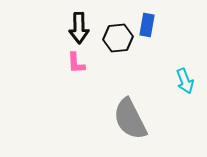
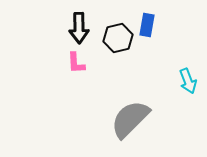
black hexagon: rotated 8 degrees counterclockwise
cyan arrow: moved 3 px right
gray semicircle: rotated 72 degrees clockwise
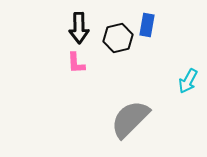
cyan arrow: rotated 50 degrees clockwise
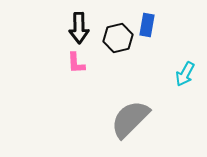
cyan arrow: moved 3 px left, 7 px up
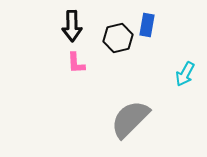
black arrow: moved 7 px left, 2 px up
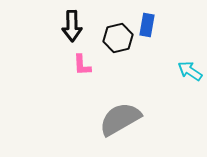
pink L-shape: moved 6 px right, 2 px down
cyan arrow: moved 5 px right, 3 px up; rotated 95 degrees clockwise
gray semicircle: moved 10 px left; rotated 15 degrees clockwise
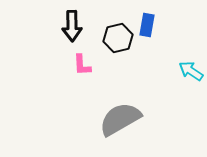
cyan arrow: moved 1 px right
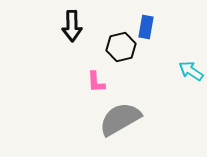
blue rectangle: moved 1 px left, 2 px down
black hexagon: moved 3 px right, 9 px down
pink L-shape: moved 14 px right, 17 px down
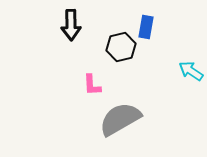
black arrow: moved 1 px left, 1 px up
pink L-shape: moved 4 px left, 3 px down
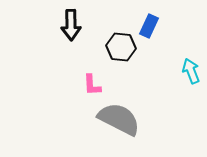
blue rectangle: moved 3 px right, 1 px up; rotated 15 degrees clockwise
black hexagon: rotated 20 degrees clockwise
cyan arrow: rotated 35 degrees clockwise
gray semicircle: moved 1 px left; rotated 57 degrees clockwise
